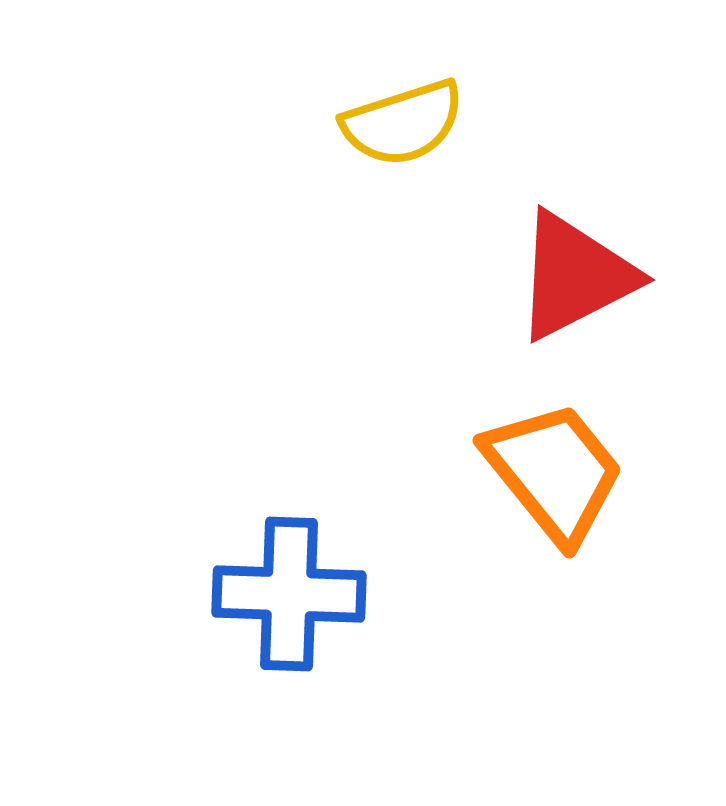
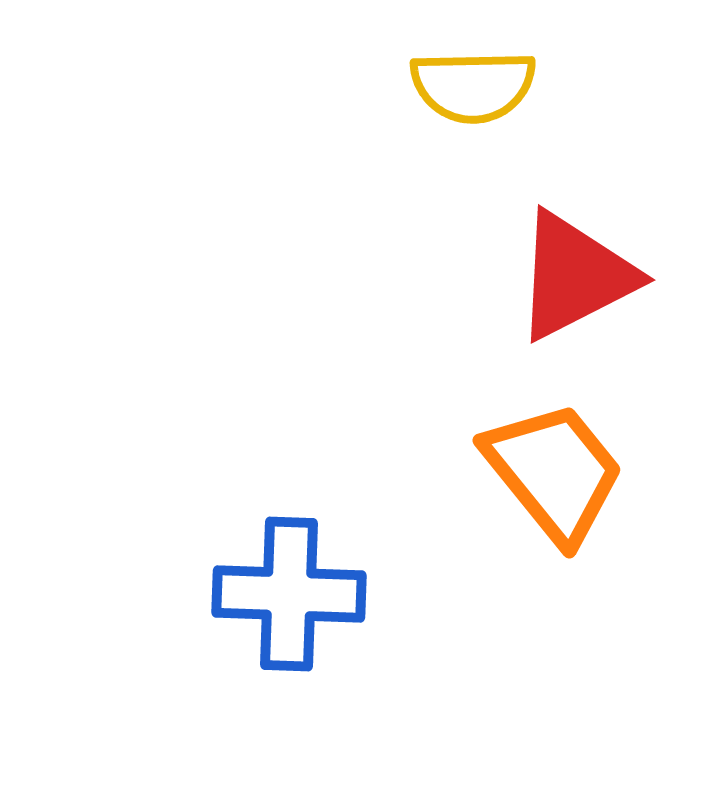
yellow semicircle: moved 70 px right, 37 px up; rotated 17 degrees clockwise
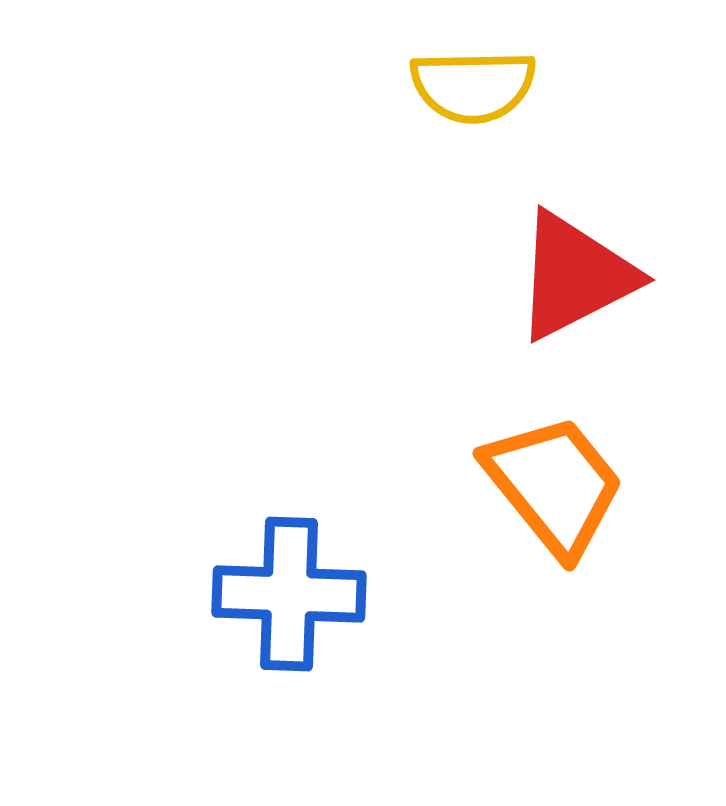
orange trapezoid: moved 13 px down
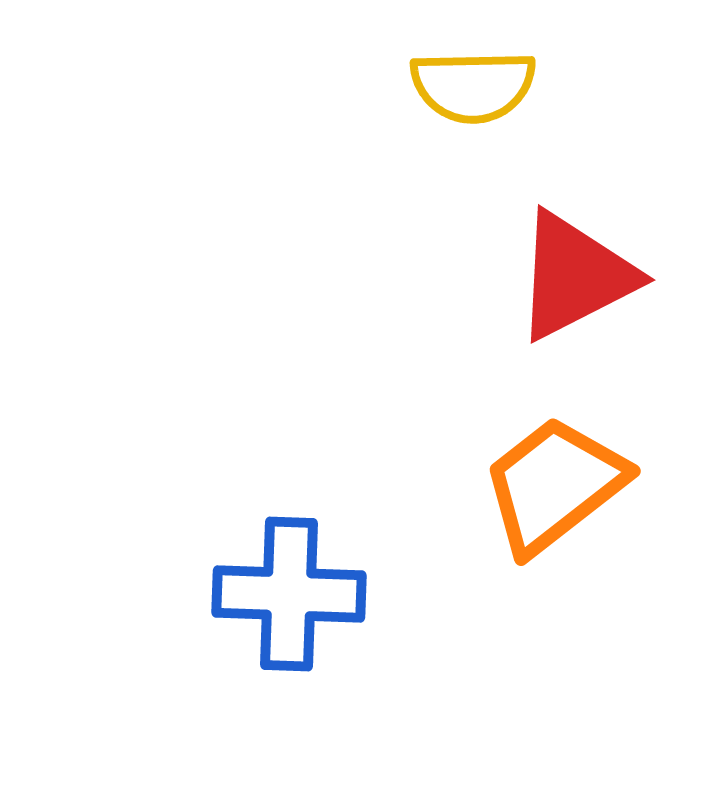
orange trapezoid: rotated 89 degrees counterclockwise
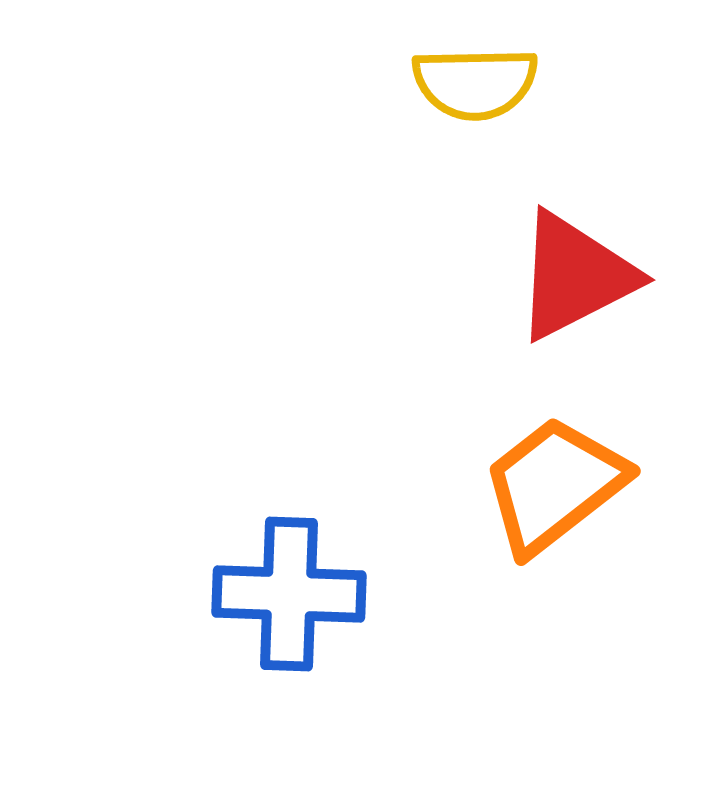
yellow semicircle: moved 2 px right, 3 px up
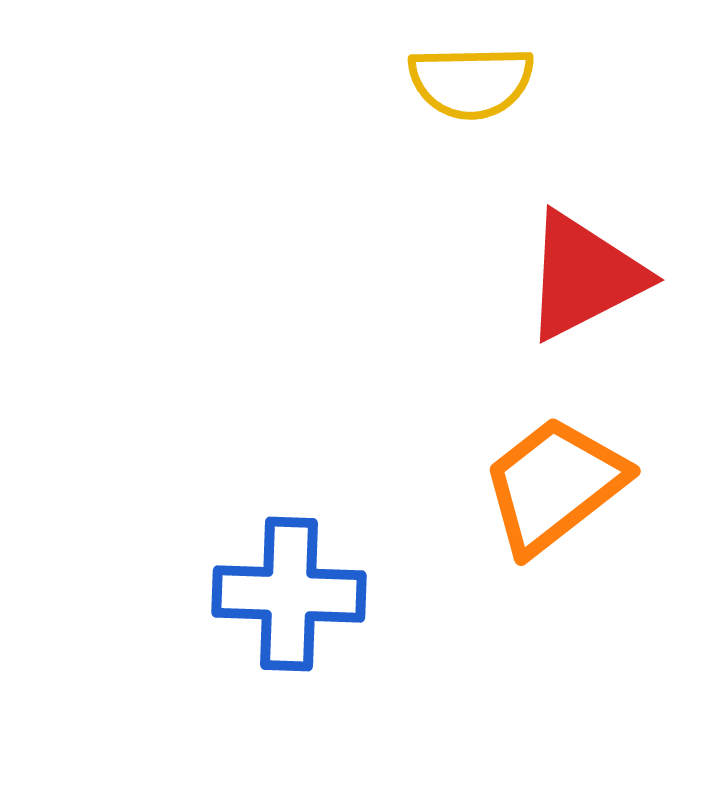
yellow semicircle: moved 4 px left, 1 px up
red triangle: moved 9 px right
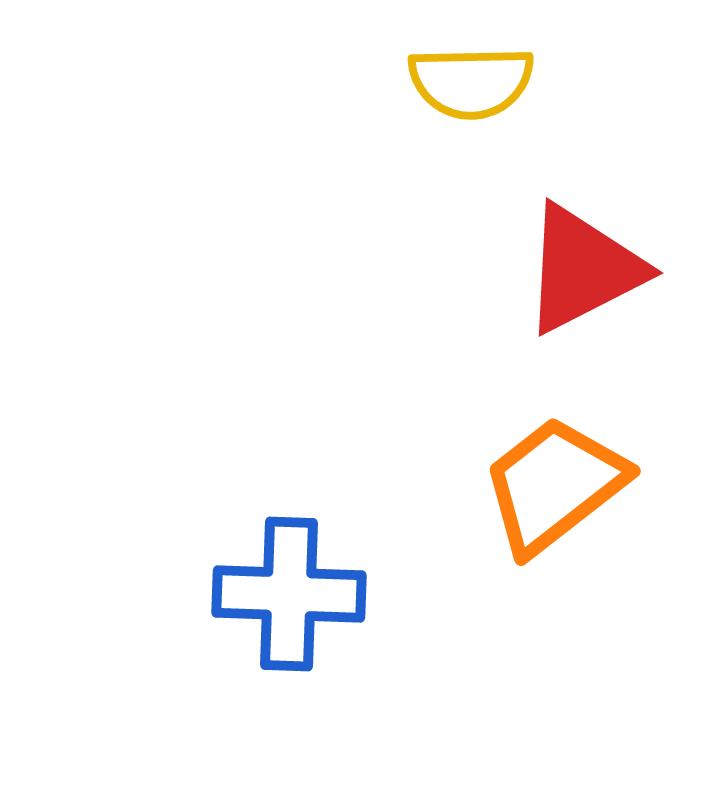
red triangle: moved 1 px left, 7 px up
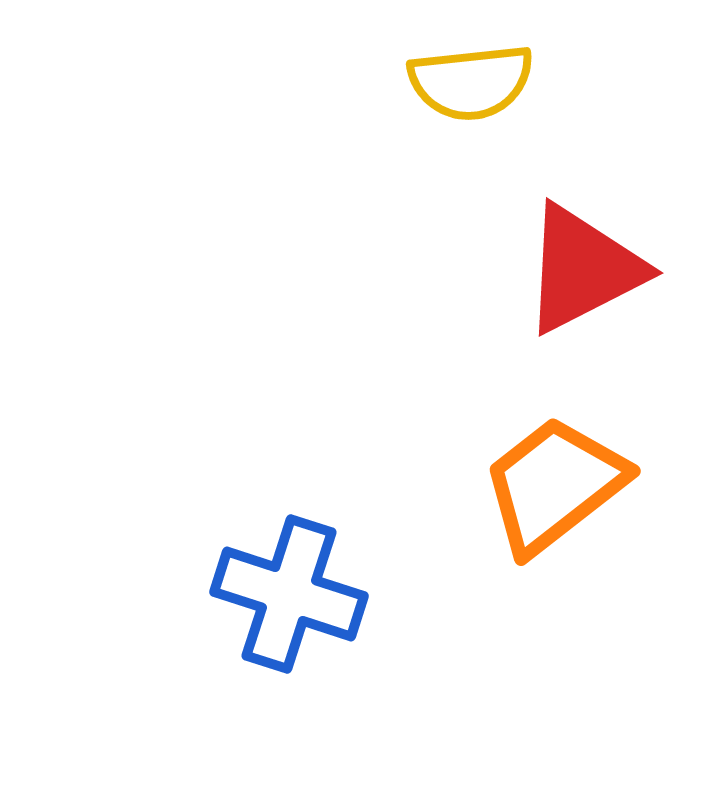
yellow semicircle: rotated 5 degrees counterclockwise
blue cross: rotated 16 degrees clockwise
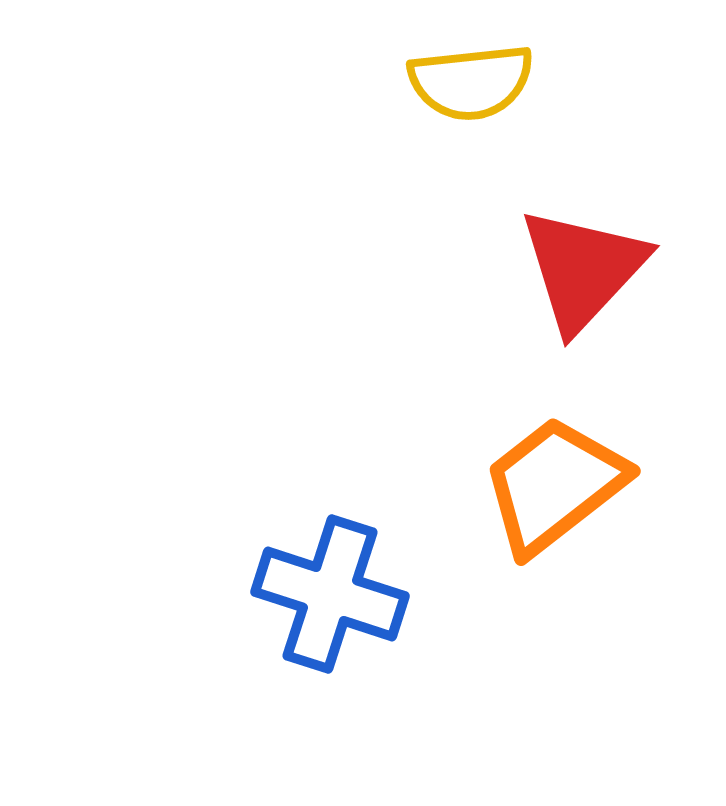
red triangle: rotated 20 degrees counterclockwise
blue cross: moved 41 px right
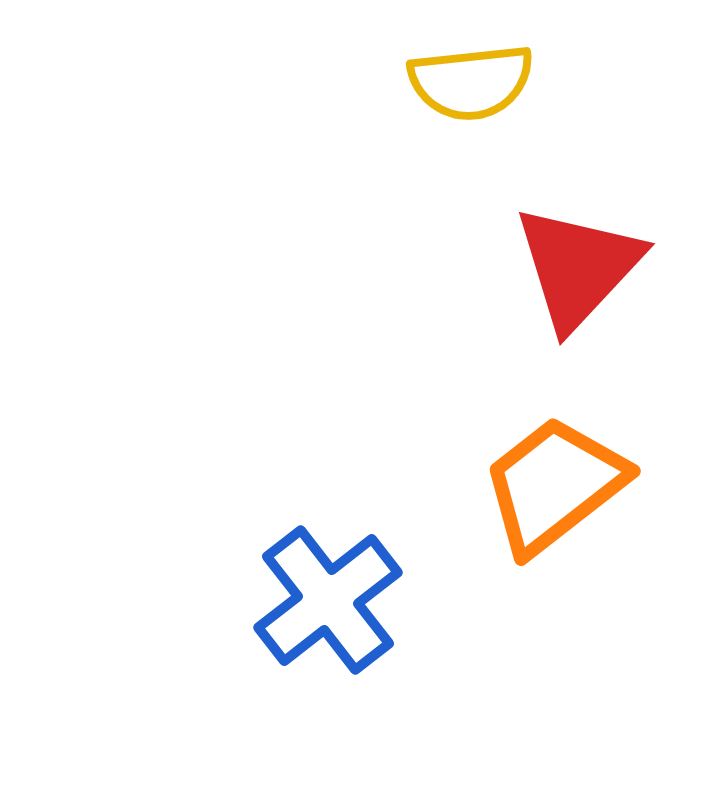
red triangle: moved 5 px left, 2 px up
blue cross: moved 2 px left, 6 px down; rotated 34 degrees clockwise
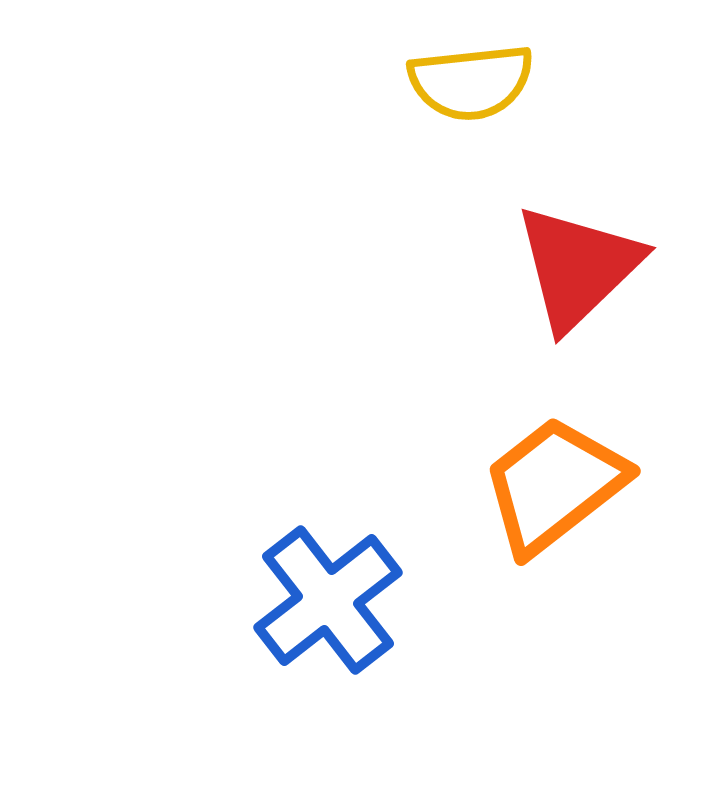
red triangle: rotated 3 degrees clockwise
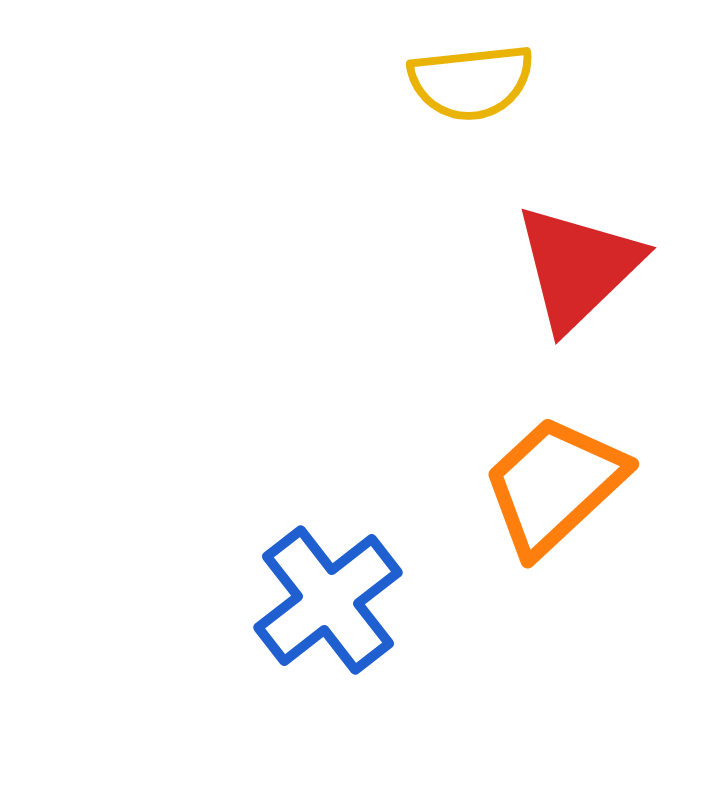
orange trapezoid: rotated 5 degrees counterclockwise
